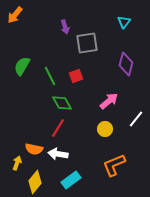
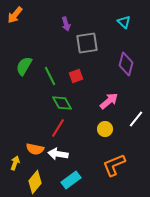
cyan triangle: rotated 24 degrees counterclockwise
purple arrow: moved 1 px right, 3 px up
green semicircle: moved 2 px right
orange semicircle: moved 1 px right
yellow arrow: moved 2 px left
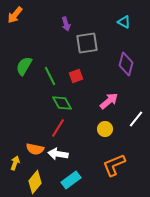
cyan triangle: rotated 16 degrees counterclockwise
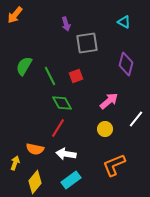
white arrow: moved 8 px right
